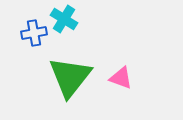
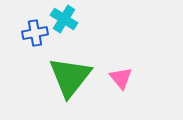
blue cross: moved 1 px right
pink triangle: rotated 30 degrees clockwise
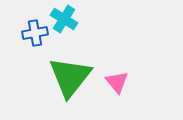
pink triangle: moved 4 px left, 4 px down
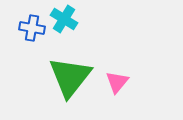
blue cross: moved 3 px left, 5 px up; rotated 20 degrees clockwise
pink triangle: rotated 20 degrees clockwise
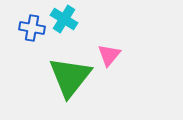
pink triangle: moved 8 px left, 27 px up
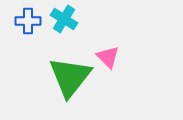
blue cross: moved 4 px left, 7 px up; rotated 10 degrees counterclockwise
pink triangle: moved 1 px left, 2 px down; rotated 25 degrees counterclockwise
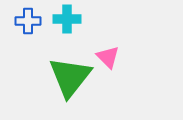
cyan cross: moved 3 px right; rotated 32 degrees counterclockwise
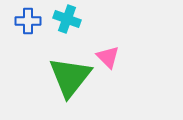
cyan cross: rotated 20 degrees clockwise
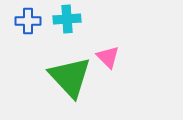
cyan cross: rotated 24 degrees counterclockwise
green triangle: rotated 21 degrees counterclockwise
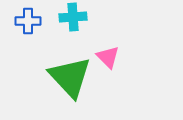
cyan cross: moved 6 px right, 2 px up
